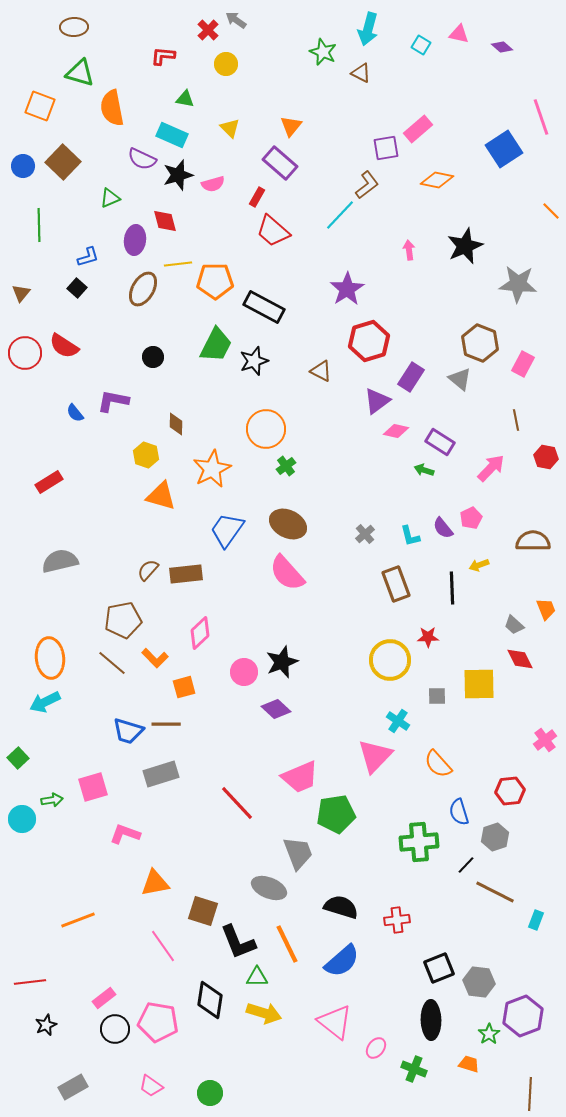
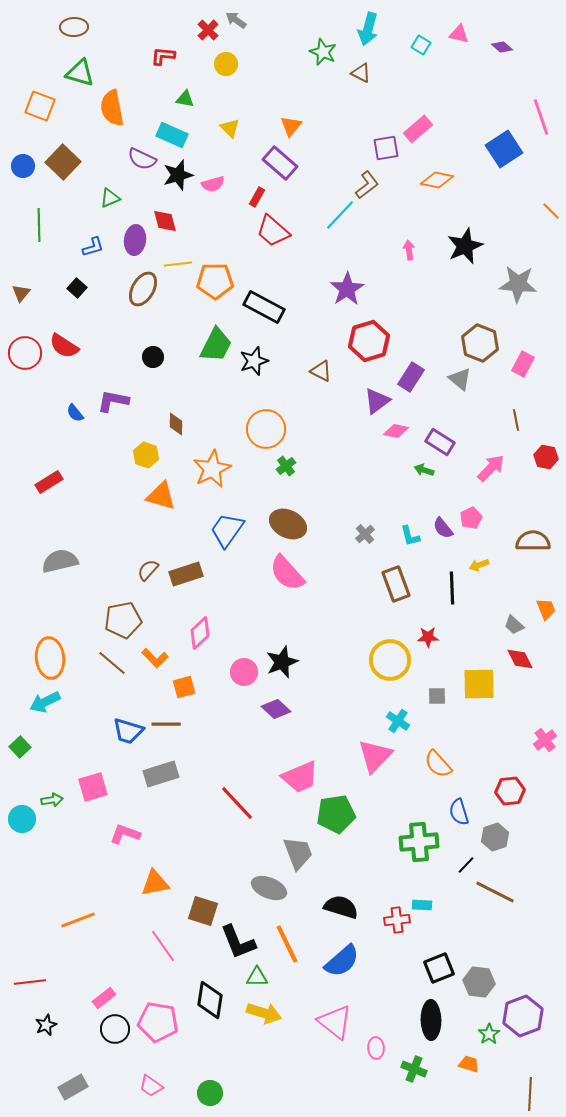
blue L-shape at (88, 257): moved 5 px right, 10 px up
brown rectangle at (186, 574): rotated 12 degrees counterclockwise
green square at (18, 758): moved 2 px right, 11 px up
cyan rectangle at (536, 920): moved 114 px left, 15 px up; rotated 72 degrees clockwise
pink ellipse at (376, 1048): rotated 40 degrees counterclockwise
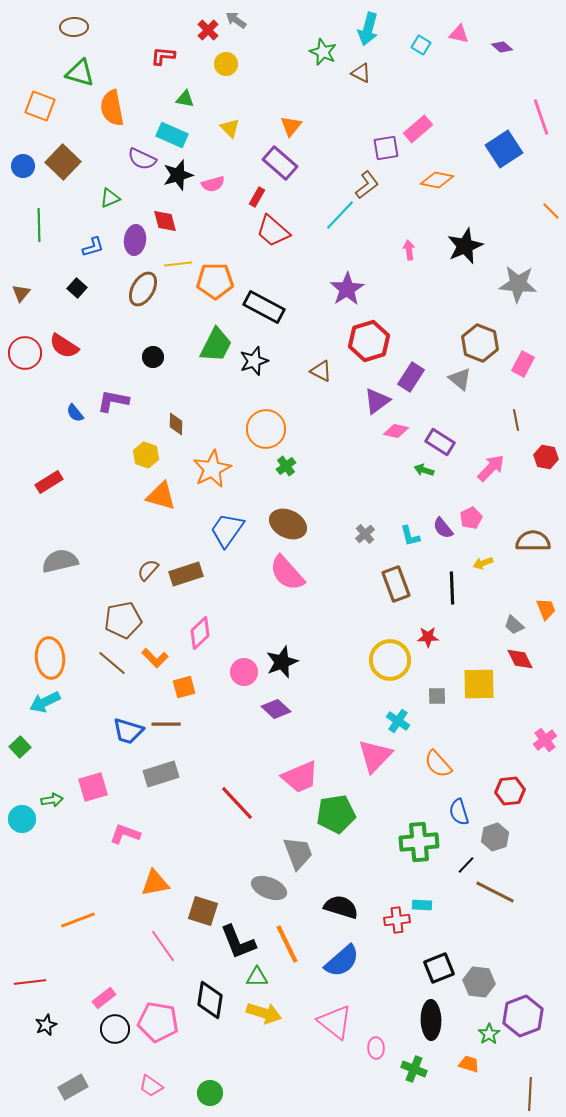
yellow arrow at (479, 565): moved 4 px right, 2 px up
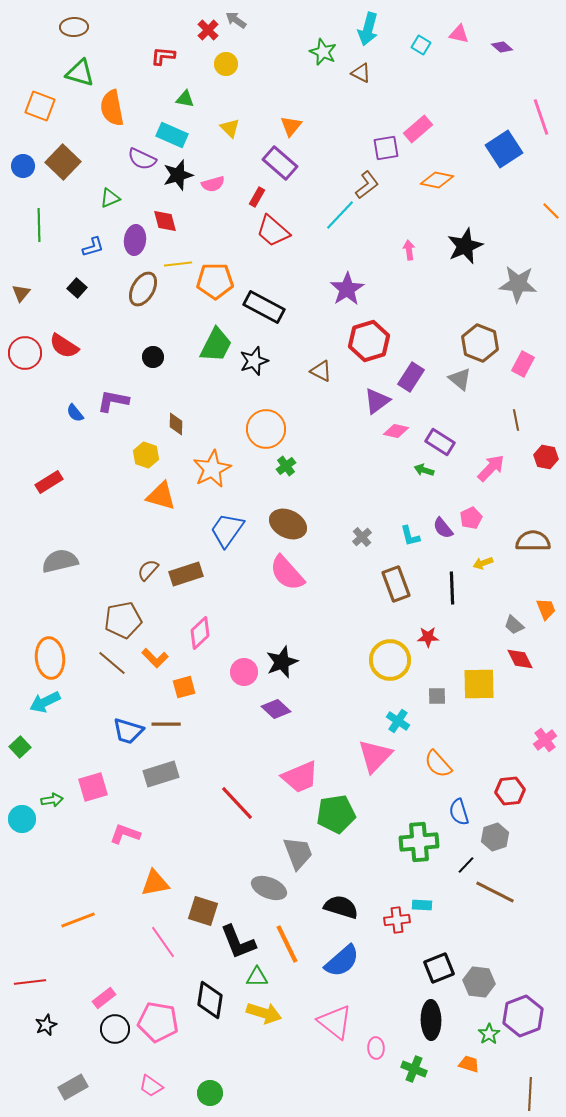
gray cross at (365, 534): moved 3 px left, 3 px down
pink line at (163, 946): moved 4 px up
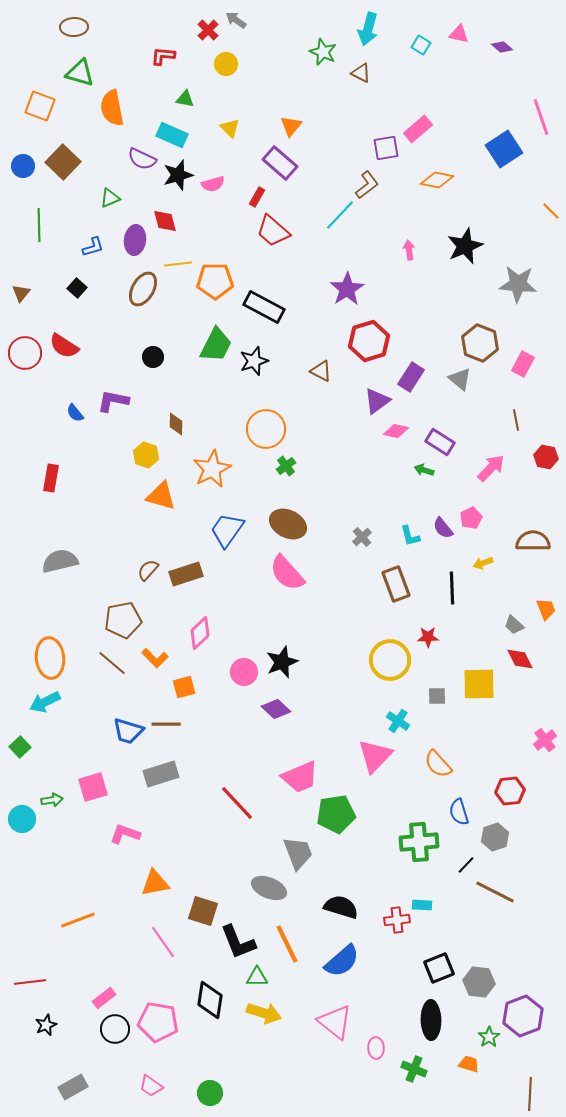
red rectangle at (49, 482): moved 2 px right, 4 px up; rotated 48 degrees counterclockwise
green star at (489, 1034): moved 3 px down
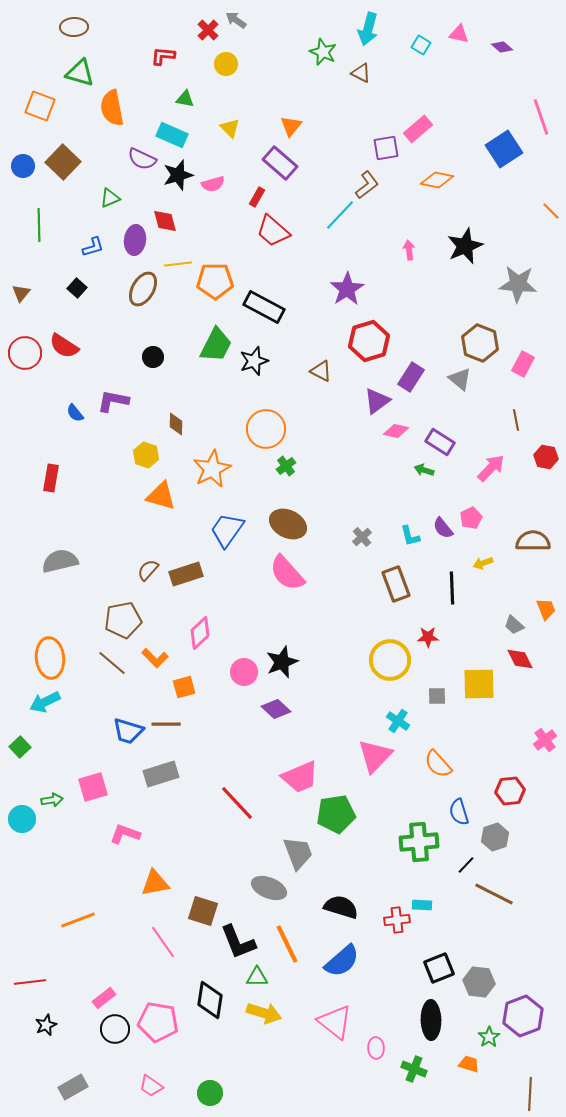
brown line at (495, 892): moved 1 px left, 2 px down
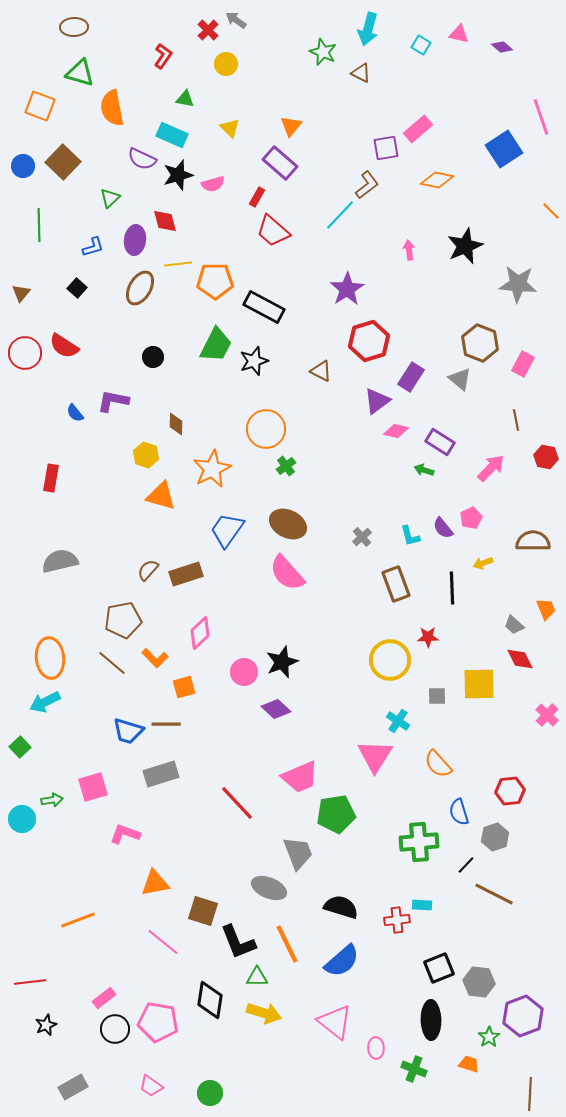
red L-shape at (163, 56): rotated 120 degrees clockwise
green triangle at (110, 198): rotated 20 degrees counterclockwise
brown ellipse at (143, 289): moved 3 px left, 1 px up
pink cross at (545, 740): moved 2 px right, 25 px up; rotated 10 degrees counterclockwise
pink triangle at (375, 756): rotated 12 degrees counterclockwise
pink line at (163, 942): rotated 16 degrees counterclockwise
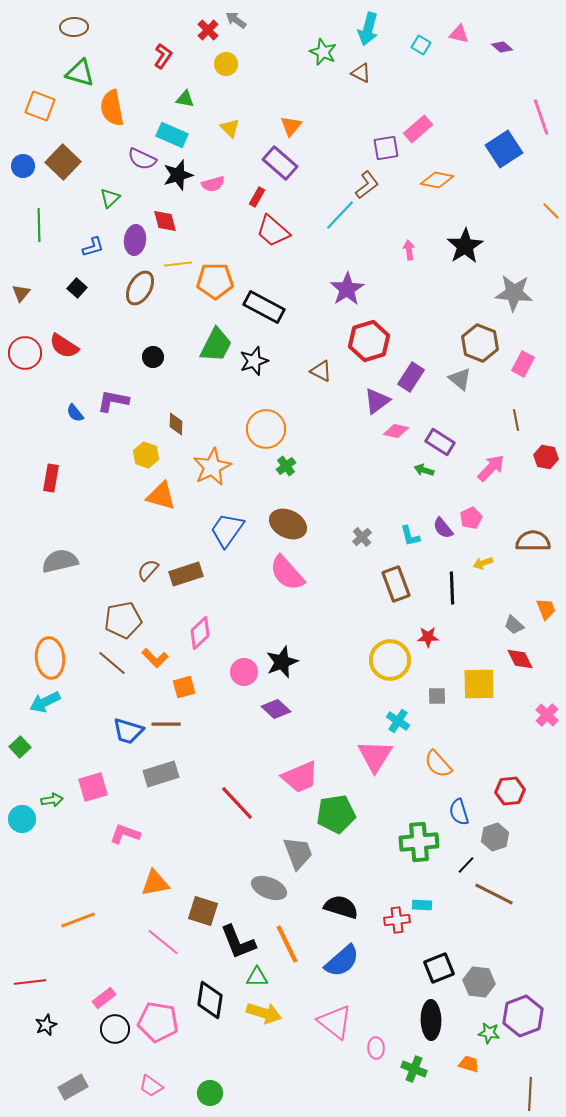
black star at (465, 246): rotated 9 degrees counterclockwise
gray star at (518, 284): moved 4 px left, 9 px down
orange star at (212, 469): moved 2 px up
green star at (489, 1037): moved 4 px up; rotated 30 degrees counterclockwise
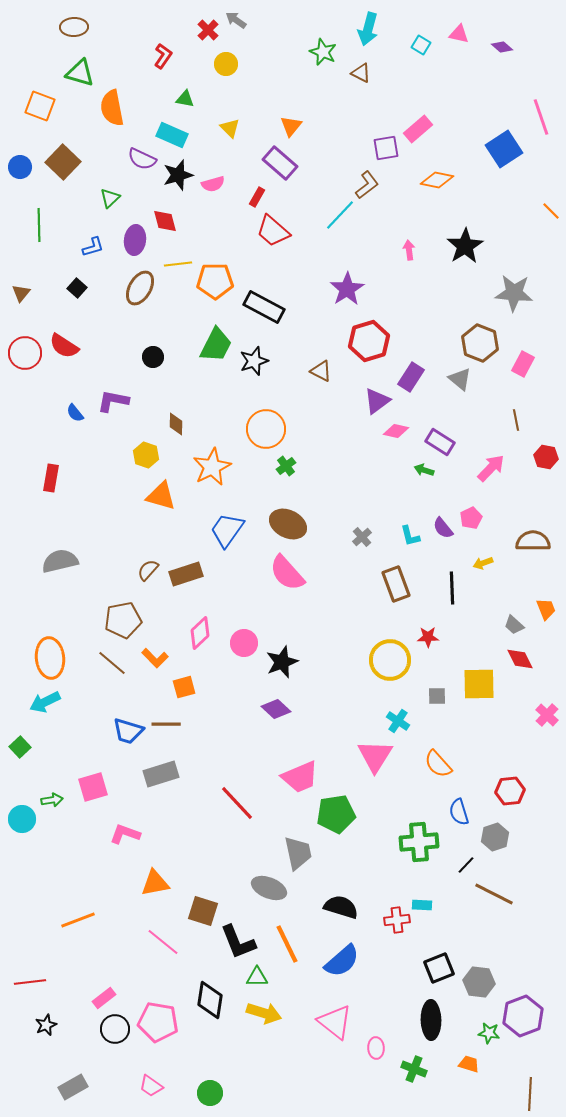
blue circle at (23, 166): moved 3 px left, 1 px down
pink circle at (244, 672): moved 29 px up
gray trapezoid at (298, 853): rotated 9 degrees clockwise
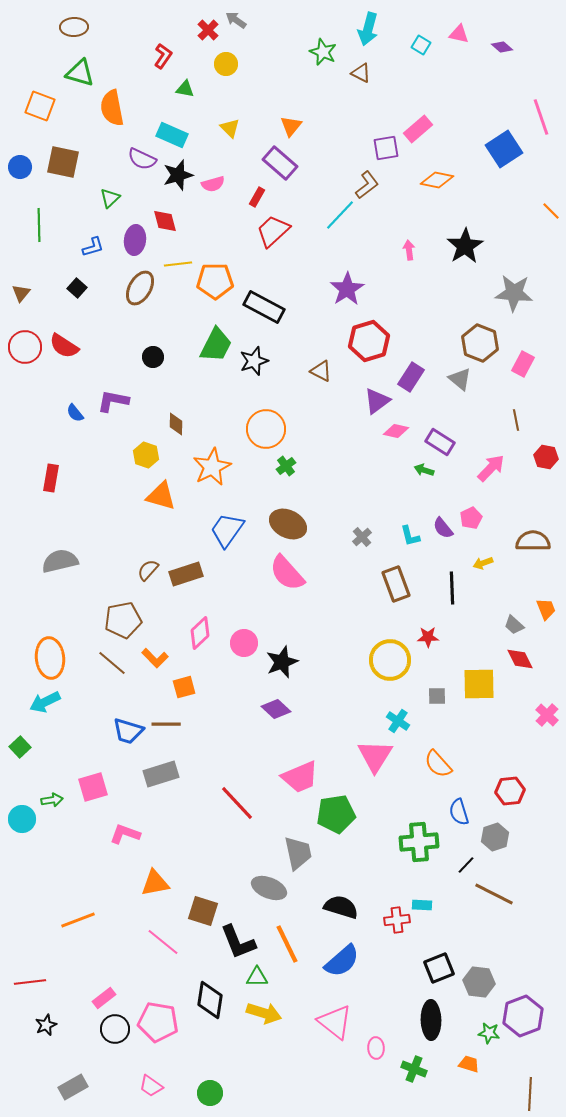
green triangle at (185, 99): moved 10 px up
brown square at (63, 162): rotated 32 degrees counterclockwise
red trapezoid at (273, 231): rotated 96 degrees clockwise
red circle at (25, 353): moved 6 px up
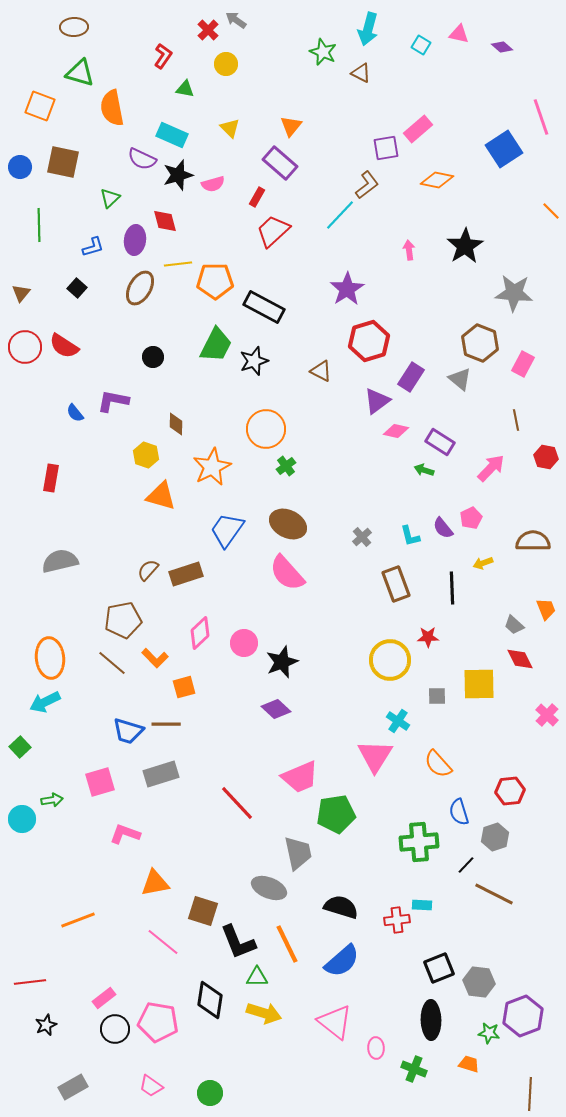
pink square at (93, 787): moved 7 px right, 5 px up
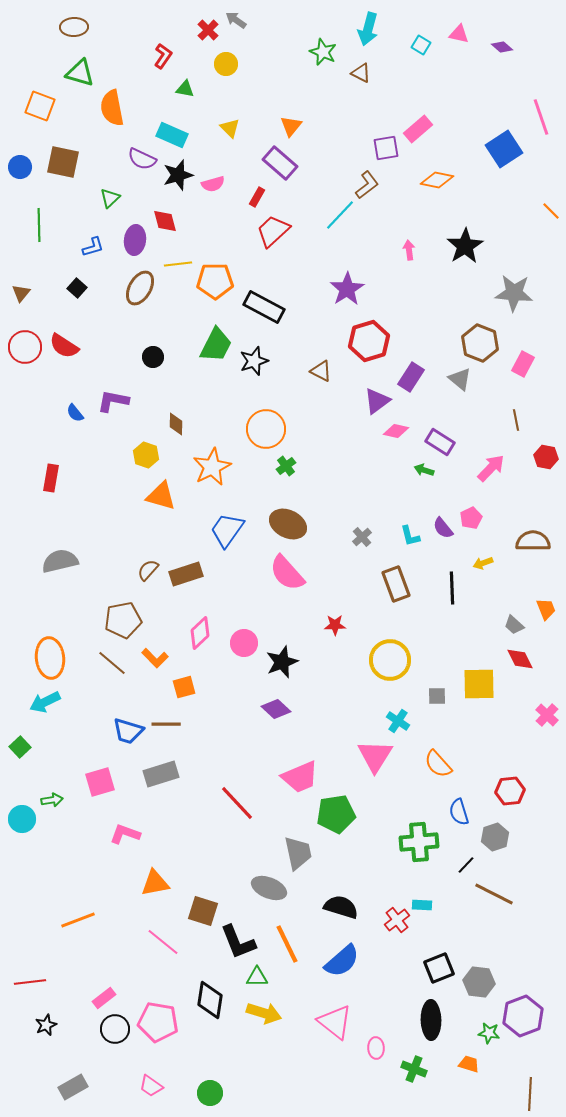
red star at (428, 637): moved 93 px left, 12 px up
red cross at (397, 920): rotated 30 degrees counterclockwise
